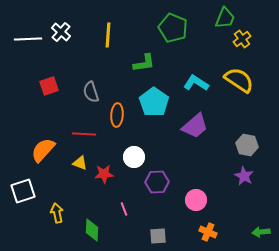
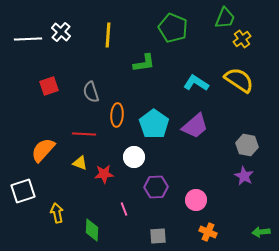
cyan pentagon: moved 22 px down
purple hexagon: moved 1 px left, 5 px down
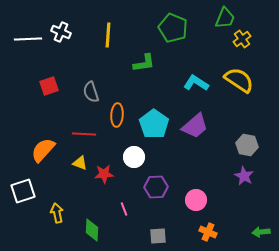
white cross: rotated 18 degrees counterclockwise
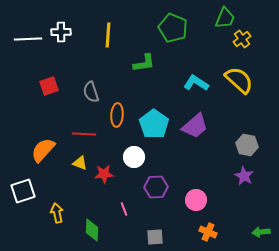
white cross: rotated 24 degrees counterclockwise
yellow semicircle: rotated 8 degrees clockwise
gray square: moved 3 px left, 1 px down
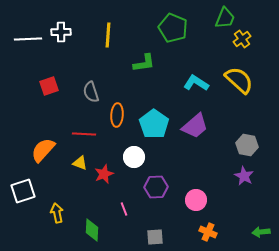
red star: rotated 18 degrees counterclockwise
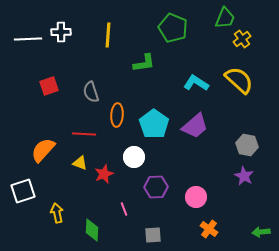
pink circle: moved 3 px up
orange cross: moved 1 px right, 3 px up; rotated 12 degrees clockwise
gray square: moved 2 px left, 2 px up
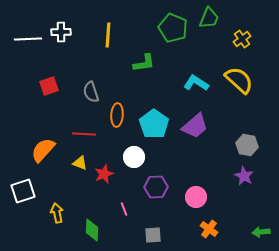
green trapezoid: moved 16 px left
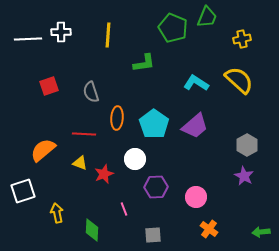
green trapezoid: moved 2 px left, 1 px up
yellow cross: rotated 24 degrees clockwise
orange ellipse: moved 3 px down
gray hexagon: rotated 20 degrees clockwise
orange semicircle: rotated 8 degrees clockwise
white circle: moved 1 px right, 2 px down
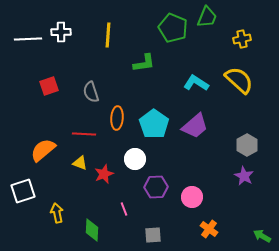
pink circle: moved 4 px left
green arrow: moved 1 px right, 4 px down; rotated 36 degrees clockwise
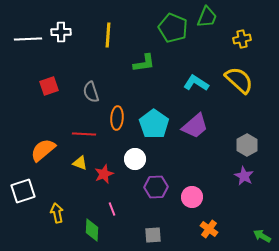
pink line: moved 12 px left
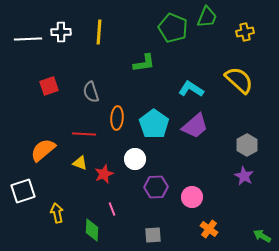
yellow line: moved 9 px left, 3 px up
yellow cross: moved 3 px right, 7 px up
cyan L-shape: moved 5 px left, 6 px down
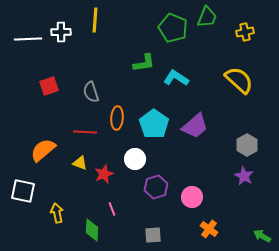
yellow line: moved 4 px left, 12 px up
cyan L-shape: moved 15 px left, 11 px up
red line: moved 1 px right, 2 px up
purple hexagon: rotated 15 degrees counterclockwise
white square: rotated 30 degrees clockwise
